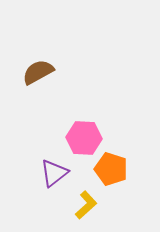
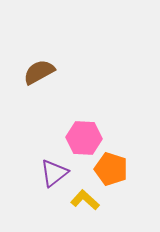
brown semicircle: moved 1 px right
yellow L-shape: moved 1 px left, 5 px up; rotated 96 degrees counterclockwise
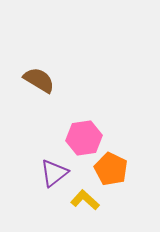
brown semicircle: moved 8 px down; rotated 60 degrees clockwise
pink hexagon: rotated 12 degrees counterclockwise
orange pentagon: rotated 8 degrees clockwise
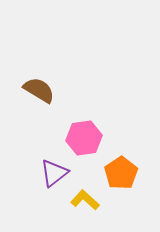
brown semicircle: moved 10 px down
orange pentagon: moved 10 px right, 4 px down; rotated 12 degrees clockwise
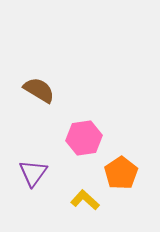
purple triangle: moved 21 px left; rotated 16 degrees counterclockwise
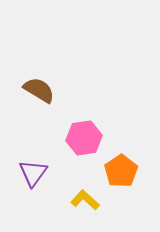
orange pentagon: moved 2 px up
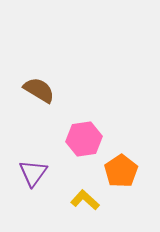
pink hexagon: moved 1 px down
